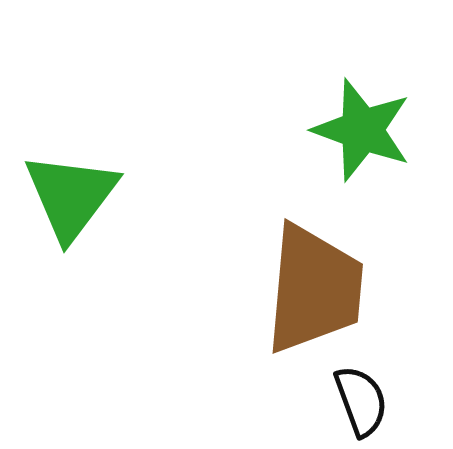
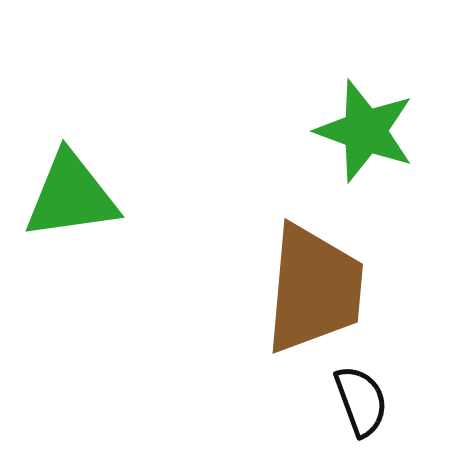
green star: moved 3 px right, 1 px down
green triangle: rotated 45 degrees clockwise
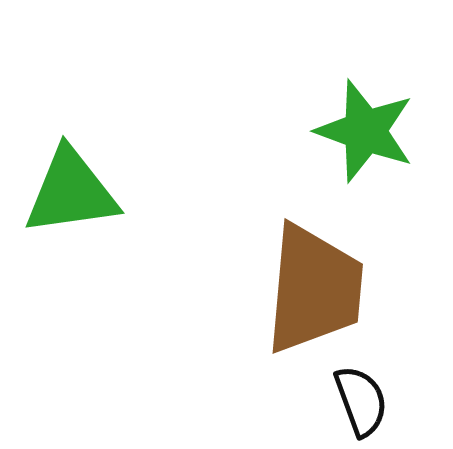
green triangle: moved 4 px up
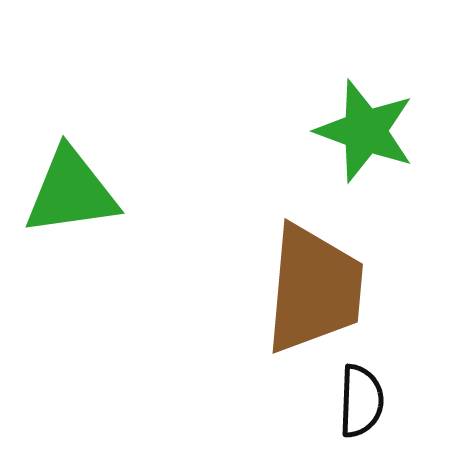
black semicircle: rotated 22 degrees clockwise
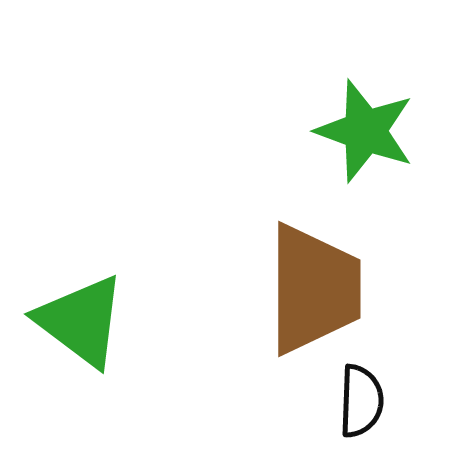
green triangle: moved 10 px right, 129 px down; rotated 45 degrees clockwise
brown trapezoid: rotated 5 degrees counterclockwise
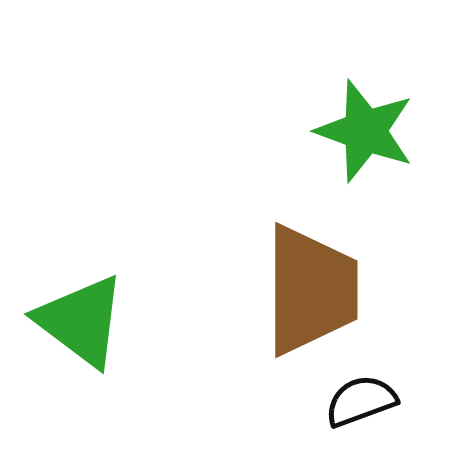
brown trapezoid: moved 3 px left, 1 px down
black semicircle: rotated 112 degrees counterclockwise
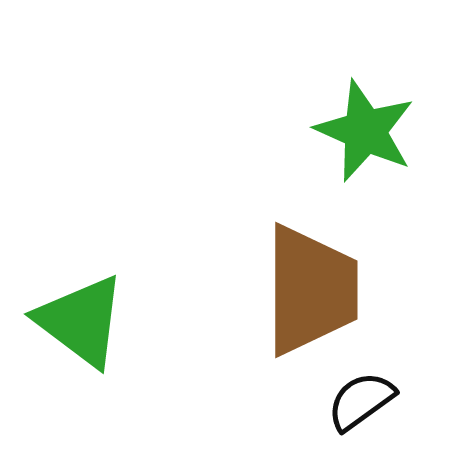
green star: rotated 4 degrees clockwise
black semicircle: rotated 16 degrees counterclockwise
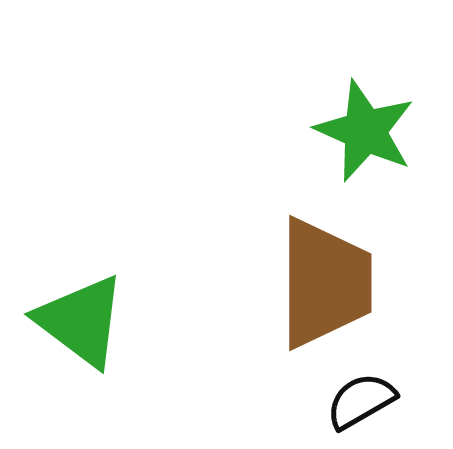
brown trapezoid: moved 14 px right, 7 px up
black semicircle: rotated 6 degrees clockwise
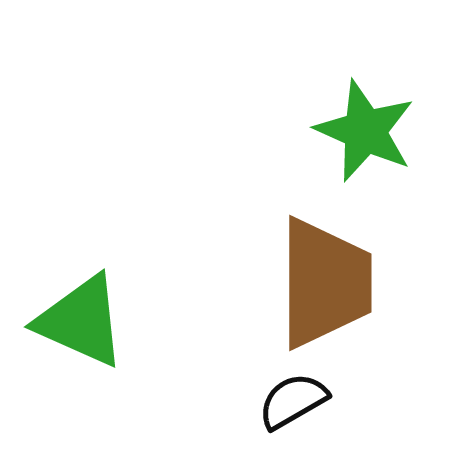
green triangle: rotated 13 degrees counterclockwise
black semicircle: moved 68 px left
